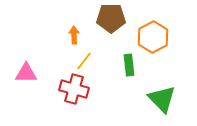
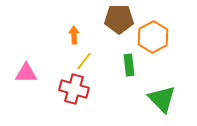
brown pentagon: moved 8 px right, 1 px down
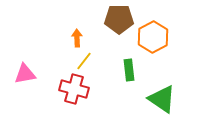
orange arrow: moved 3 px right, 3 px down
green rectangle: moved 5 px down
pink triangle: moved 1 px left, 1 px down; rotated 10 degrees counterclockwise
green triangle: rotated 12 degrees counterclockwise
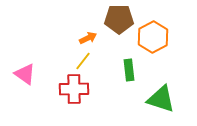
orange arrow: moved 11 px right; rotated 66 degrees clockwise
yellow line: moved 1 px left
pink triangle: rotated 45 degrees clockwise
red cross: rotated 16 degrees counterclockwise
green triangle: moved 1 px left; rotated 16 degrees counterclockwise
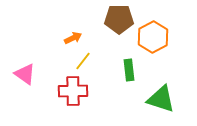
orange arrow: moved 15 px left
red cross: moved 1 px left, 2 px down
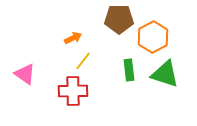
green triangle: moved 4 px right, 25 px up
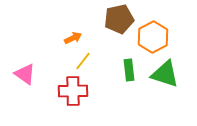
brown pentagon: rotated 12 degrees counterclockwise
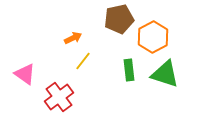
red cross: moved 14 px left, 6 px down; rotated 36 degrees counterclockwise
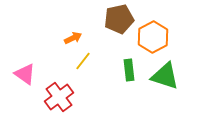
green triangle: moved 2 px down
